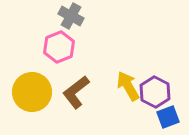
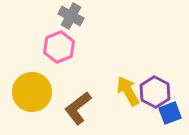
yellow arrow: moved 5 px down
brown L-shape: moved 2 px right, 16 px down
blue square: moved 2 px right, 4 px up
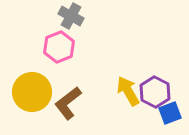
brown L-shape: moved 10 px left, 5 px up
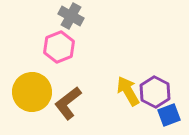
blue square: moved 1 px left, 2 px down
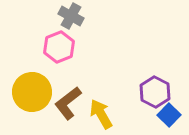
yellow arrow: moved 27 px left, 23 px down
blue square: rotated 25 degrees counterclockwise
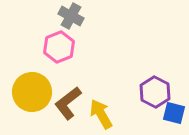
blue square: moved 5 px right, 2 px up; rotated 30 degrees counterclockwise
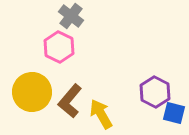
gray cross: rotated 10 degrees clockwise
pink hexagon: rotated 12 degrees counterclockwise
brown L-shape: moved 2 px right, 2 px up; rotated 12 degrees counterclockwise
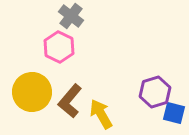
purple hexagon: rotated 16 degrees clockwise
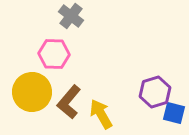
pink hexagon: moved 5 px left, 7 px down; rotated 24 degrees counterclockwise
brown L-shape: moved 1 px left, 1 px down
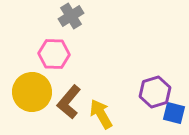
gray cross: rotated 20 degrees clockwise
